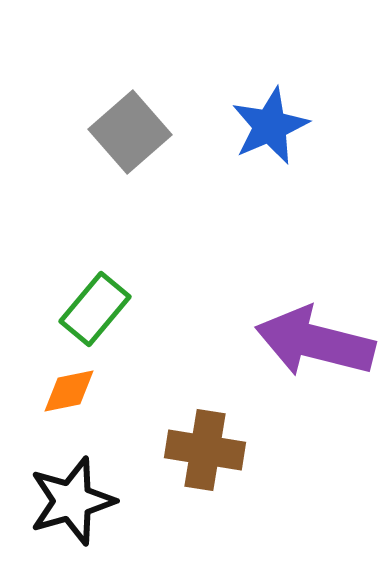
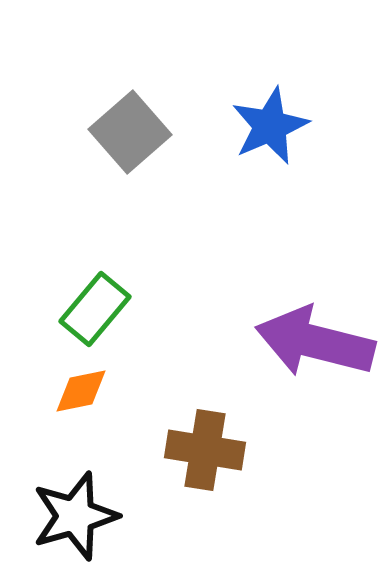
orange diamond: moved 12 px right
black star: moved 3 px right, 15 px down
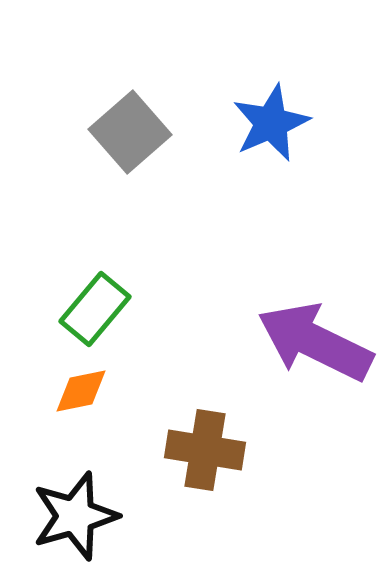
blue star: moved 1 px right, 3 px up
purple arrow: rotated 12 degrees clockwise
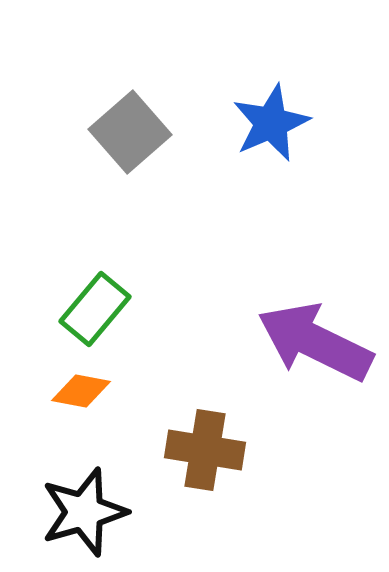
orange diamond: rotated 22 degrees clockwise
black star: moved 9 px right, 4 px up
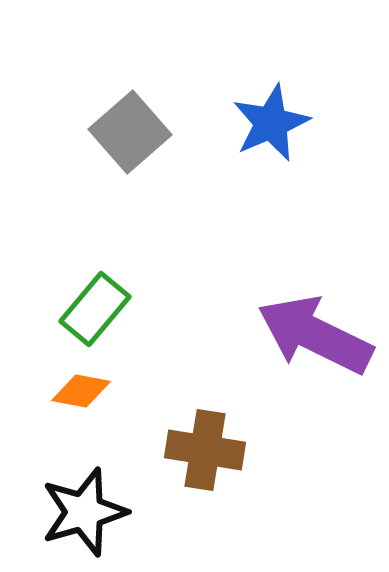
purple arrow: moved 7 px up
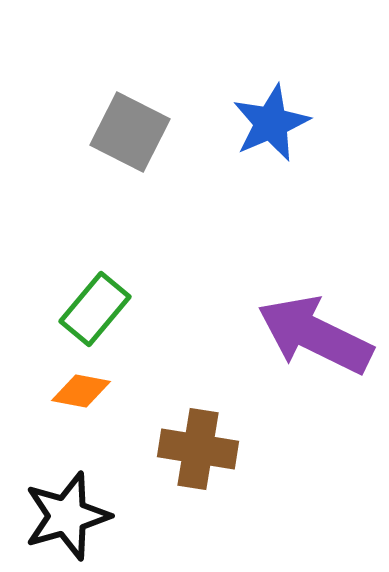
gray square: rotated 22 degrees counterclockwise
brown cross: moved 7 px left, 1 px up
black star: moved 17 px left, 4 px down
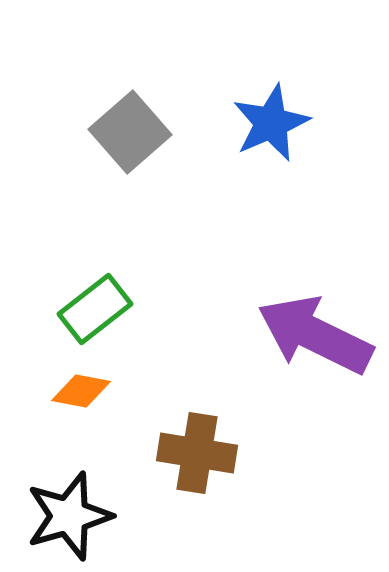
gray square: rotated 22 degrees clockwise
green rectangle: rotated 12 degrees clockwise
brown cross: moved 1 px left, 4 px down
black star: moved 2 px right
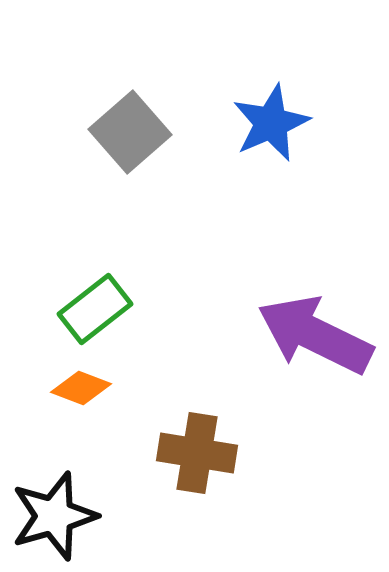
orange diamond: moved 3 px up; rotated 10 degrees clockwise
black star: moved 15 px left
